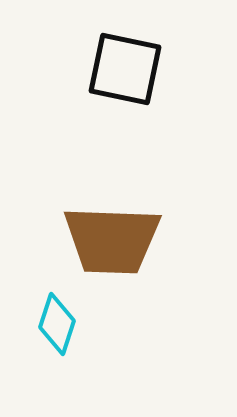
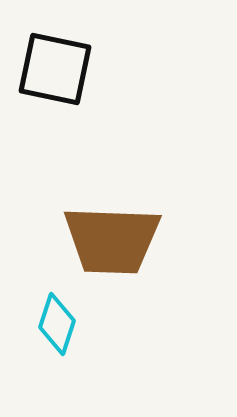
black square: moved 70 px left
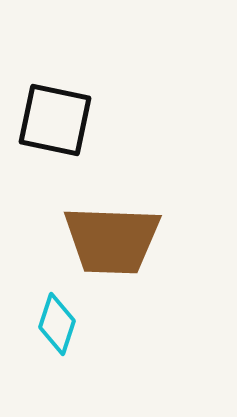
black square: moved 51 px down
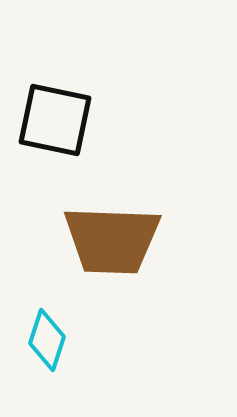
cyan diamond: moved 10 px left, 16 px down
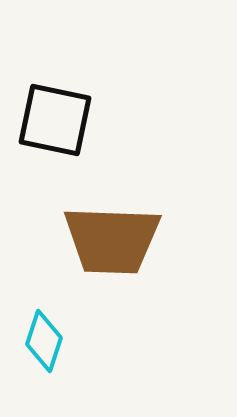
cyan diamond: moved 3 px left, 1 px down
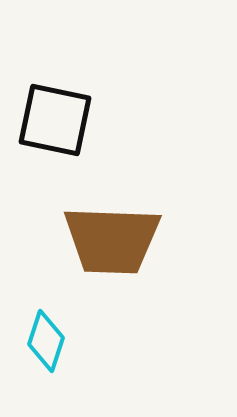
cyan diamond: moved 2 px right
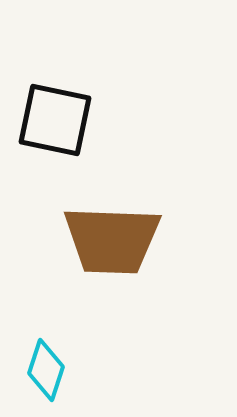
cyan diamond: moved 29 px down
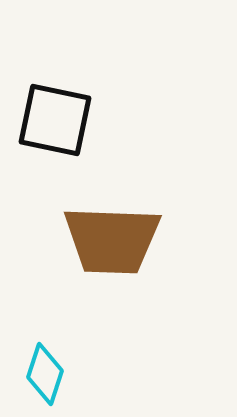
cyan diamond: moved 1 px left, 4 px down
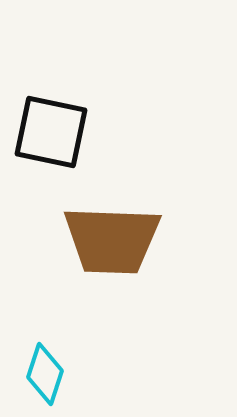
black square: moved 4 px left, 12 px down
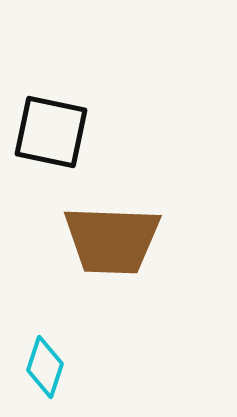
cyan diamond: moved 7 px up
